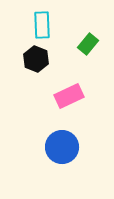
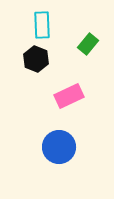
blue circle: moved 3 px left
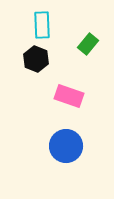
pink rectangle: rotated 44 degrees clockwise
blue circle: moved 7 px right, 1 px up
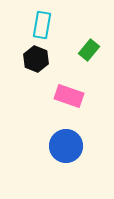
cyan rectangle: rotated 12 degrees clockwise
green rectangle: moved 1 px right, 6 px down
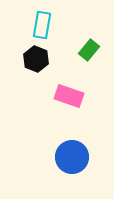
blue circle: moved 6 px right, 11 px down
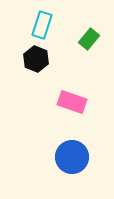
cyan rectangle: rotated 8 degrees clockwise
green rectangle: moved 11 px up
pink rectangle: moved 3 px right, 6 px down
